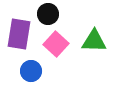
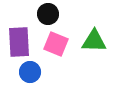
purple rectangle: moved 8 px down; rotated 12 degrees counterclockwise
pink square: rotated 20 degrees counterclockwise
blue circle: moved 1 px left, 1 px down
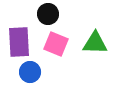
green triangle: moved 1 px right, 2 px down
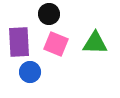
black circle: moved 1 px right
